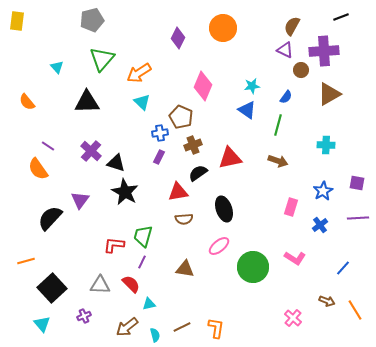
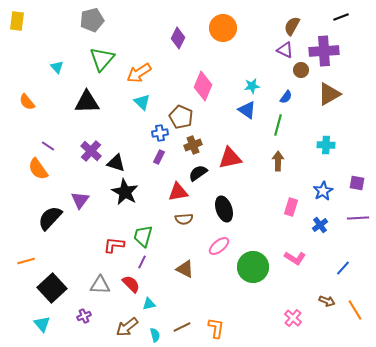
brown arrow at (278, 161): rotated 108 degrees counterclockwise
brown triangle at (185, 269): rotated 18 degrees clockwise
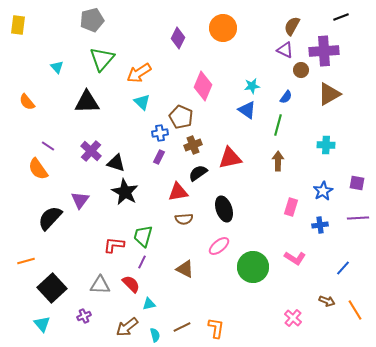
yellow rectangle at (17, 21): moved 1 px right, 4 px down
blue cross at (320, 225): rotated 28 degrees clockwise
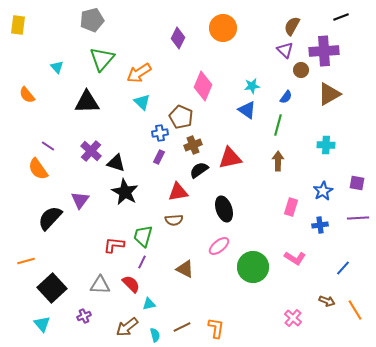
purple triangle at (285, 50): rotated 18 degrees clockwise
orange semicircle at (27, 102): moved 7 px up
black semicircle at (198, 173): moved 1 px right, 3 px up
brown semicircle at (184, 219): moved 10 px left, 1 px down
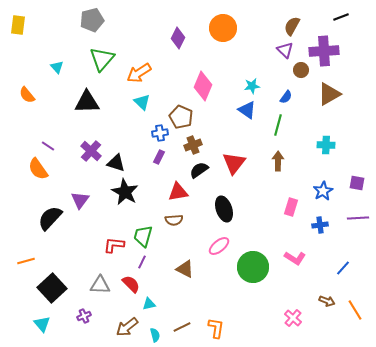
red triangle at (230, 158): moved 4 px right, 5 px down; rotated 40 degrees counterclockwise
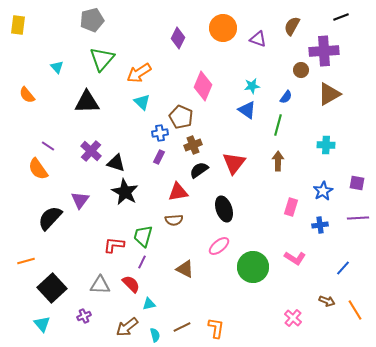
purple triangle at (285, 50): moved 27 px left, 11 px up; rotated 24 degrees counterclockwise
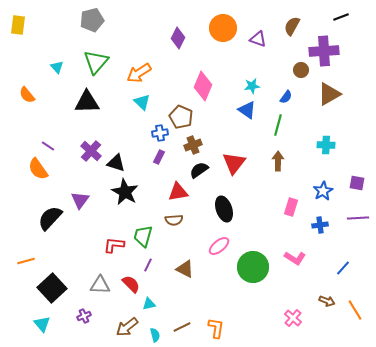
green triangle at (102, 59): moved 6 px left, 3 px down
purple line at (142, 262): moved 6 px right, 3 px down
